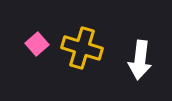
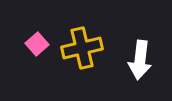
yellow cross: rotated 30 degrees counterclockwise
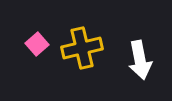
white arrow: rotated 18 degrees counterclockwise
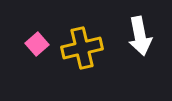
white arrow: moved 24 px up
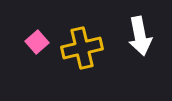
pink square: moved 2 px up
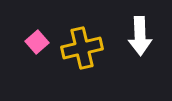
white arrow: rotated 9 degrees clockwise
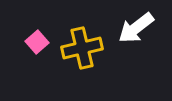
white arrow: moved 4 px left, 8 px up; rotated 54 degrees clockwise
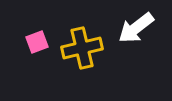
pink square: rotated 20 degrees clockwise
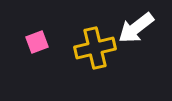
yellow cross: moved 13 px right
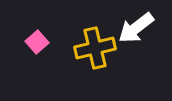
pink square: rotated 20 degrees counterclockwise
